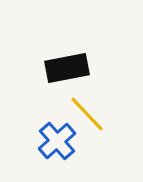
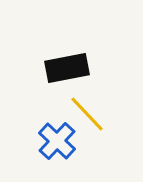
blue cross: rotated 6 degrees counterclockwise
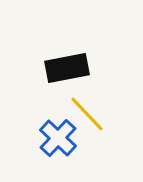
blue cross: moved 1 px right, 3 px up
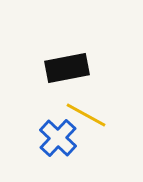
yellow line: moved 1 px left, 1 px down; rotated 18 degrees counterclockwise
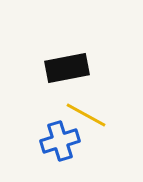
blue cross: moved 2 px right, 3 px down; rotated 30 degrees clockwise
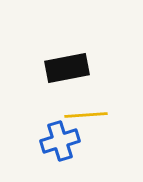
yellow line: rotated 33 degrees counterclockwise
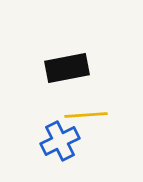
blue cross: rotated 9 degrees counterclockwise
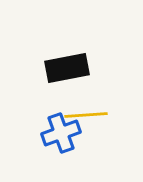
blue cross: moved 1 px right, 8 px up; rotated 6 degrees clockwise
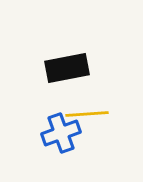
yellow line: moved 1 px right, 1 px up
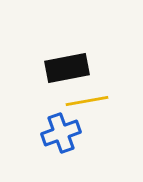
yellow line: moved 13 px up; rotated 6 degrees counterclockwise
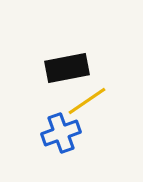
yellow line: rotated 24 degrees counterclockwise
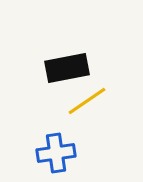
blue cross: moved 5 px left, 20 px down; rotated 12 degrees clockwise
